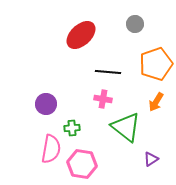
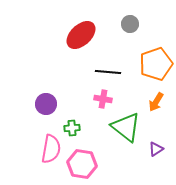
gray circle: moved 5 px left
purple triangle: moved 5 px right, 10 px up
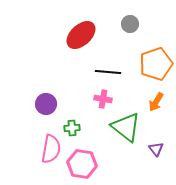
purple triangle: rotated 35 degrees counterclockwise
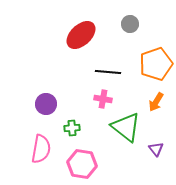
pink semicircle: moved 10 px left
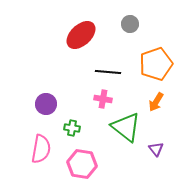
green cross: rotated 14 degrees clockwise
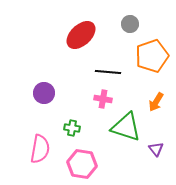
orange pentagon: moved 4 px left, 8 px up
purple circle: moved 2 px left, 11 px up
green triangle: rotated 20 degrees counterclockwise
pink semicircle: moved 1 px left
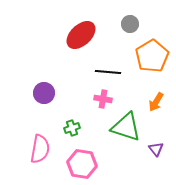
orange pentagon: rotated 12 degrees counterclockwise
green cross: rotated 28 degrees counterclockwise
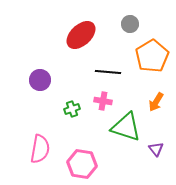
purple circle: moved 4 px left, 13 px up
pink cross: moved 2 px down
green cross: moved 19 px up
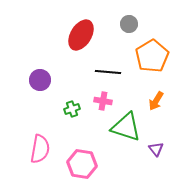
gray circle: moved 1 px left
red ellipse: rotated 16 degrees counterclockwise
orange arrow: moved 1 px up
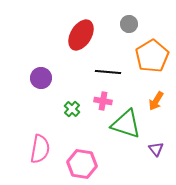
purple circle: moved 1 px right, 2 px up
green cross: rotated 28 degrees counterclockwise
green triangle: moved 3 px up
